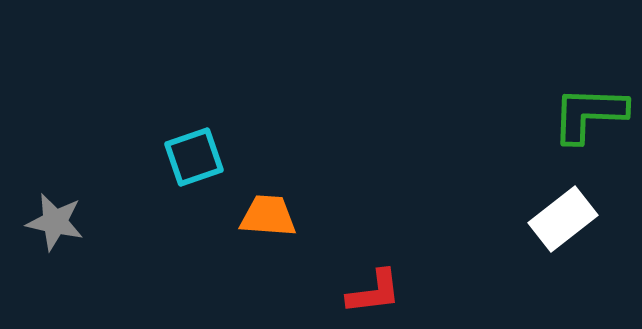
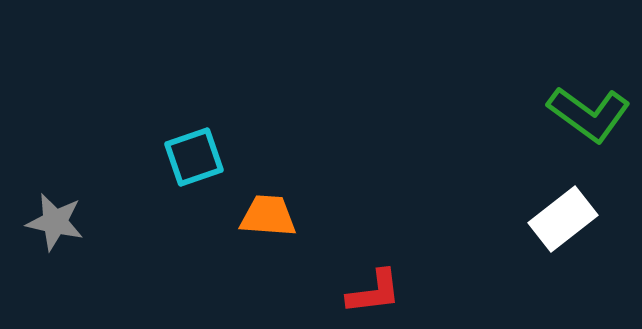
green L-shape: rotated 146 degrees counterclockwise
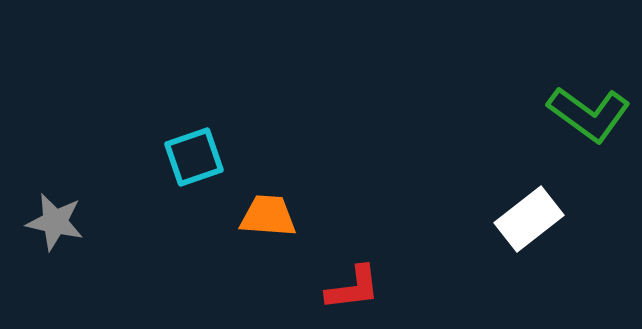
white rectangle: moved 34 px left
red L-shape: moved 21 px left, 4 px up
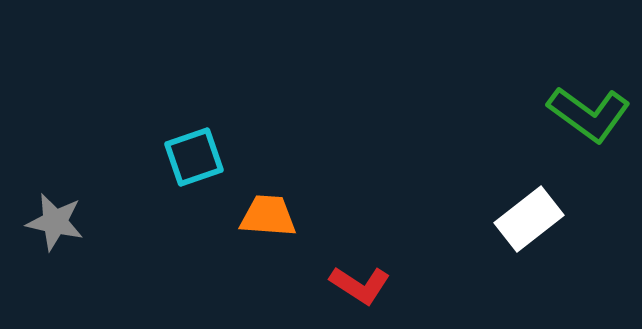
red L-shape: moved 7 px right, 3 px up; rotated 40 degrees clockwise
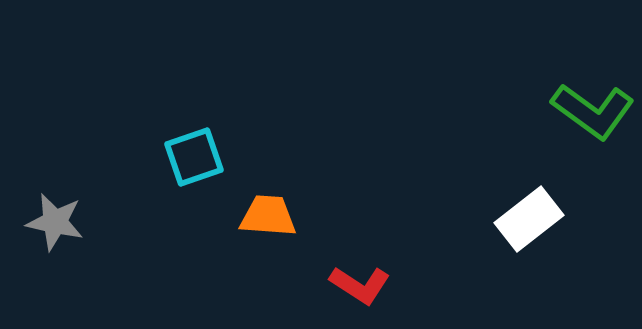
green L-shape: moved 4 px right, 3 px up
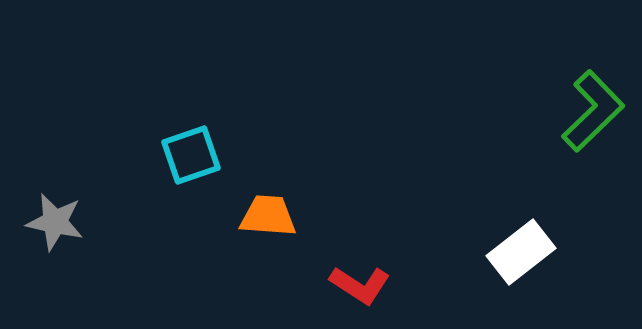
green L-shape: rotated 80 degrees counterclockwise
cyan square: moved 3 px left, 2 px up
white rectangle: moved 8 px left, 33 px down
